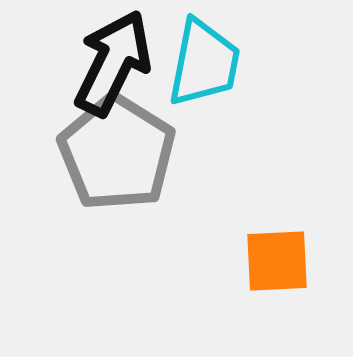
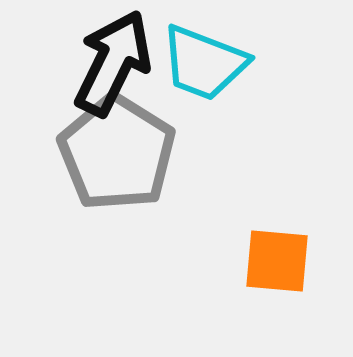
cyan trapezoid: rotated 100 degrees clockwise
orange square: rotated 8 degrees clockwise
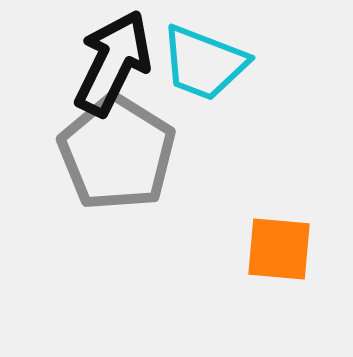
orange square: moved 2 px right, 12 px up
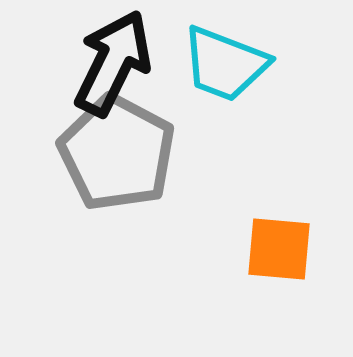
cyan trapezoid: moved 21 px right, 1 px down
gray pentagon: rotated 4 degrees counterclockwise
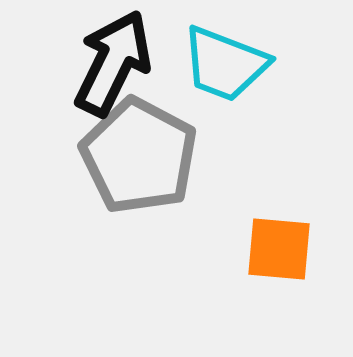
gray pentagon: moved 22 px right, 3 px down
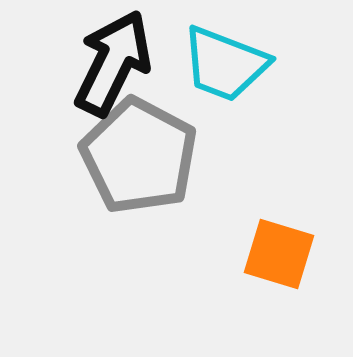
orange square: moved 5 px down; rotated 12 degrees clockwise
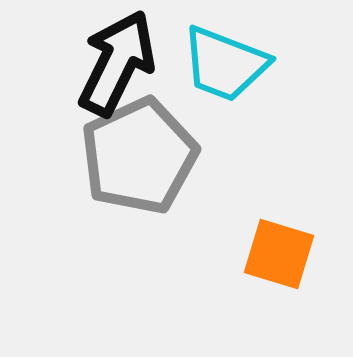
black arrow: moved 4 px right
gray pentagon: rotated 19 degrees clockwise
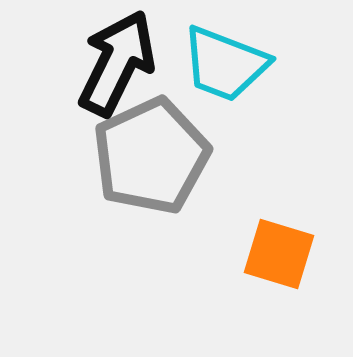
gray pentagon: moved 12 px right
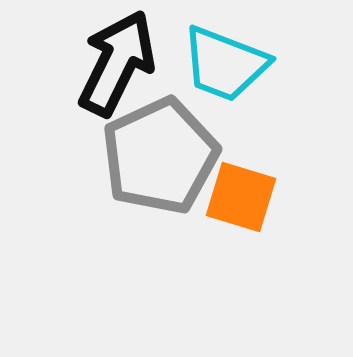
gray pentagon: moved 9 px right
orange square: moved 38 px left, 57 px up
